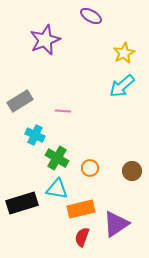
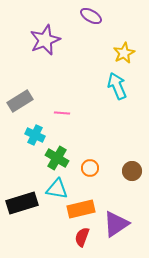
cyan arrow: moved 5 px left; rotated 108 degrees clockwise
pink line: moved 1 px left, 2 px down
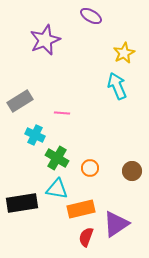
black rectangle: rotated 8 degrees clockwise
red semicircle: moved 4 px right
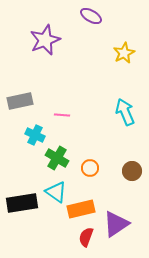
cyan arrow: moved 8 px right, 26 px down
gray rectangle: rotated 20 degrees clockwise
pink line: moved 2 px down
cyan triangle: moved 1 px left, 3 px down; rotated 25 degrees clockwise
